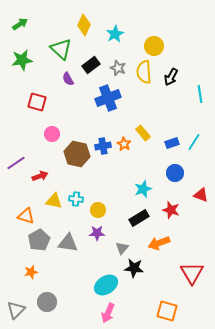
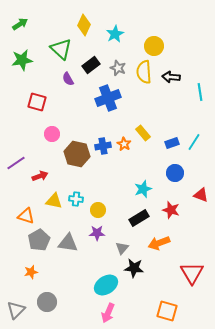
black arrow at (171, 77): rotated 66 degrees clockwise
cyan line at (200, 94): moved 2 px up
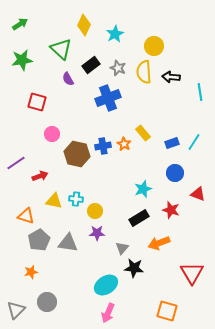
red triangle at (201, 195): moved 3 px left, 1 px up
yellow circle at (98, 210): moved 3 px left, 1 px down
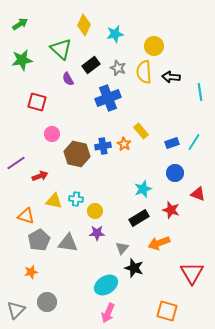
cyan star at (115, 34): rotated 18 degrees clockwise
yellow rectangle at (143, 133): moved 2 px left, 2 px up
black star at (134, 268): rotated 12 degrees clockwise
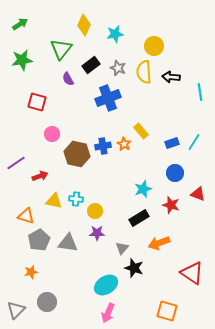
green triangle at (61, 49): rotated 25 degrees clockwise
red star at (171, 210): moved 5 px up
red triangle at (192, 273): rotated 25 degrees counterclockwise
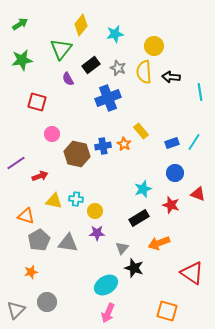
yellow diamond at (84, 25): moved 3 px left; rotated 15 degrees clockwise
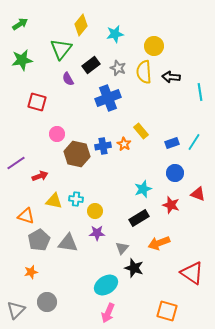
pink circle at (52, 134): moved 5 px right
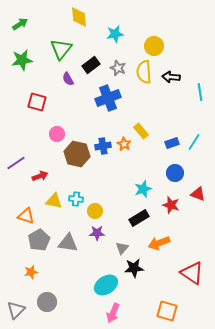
yellow diamond at (81, 25): moved 2 px left, 8 px up; rotated 45 degrees counterclockwise
black star at (134, 268): rotated 24 degrees counterclockwise
pink arrow at (108, 313): moved 5 px right
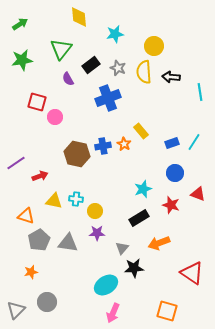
pink circle at (57, 134): moved 2 px left, 17 px up
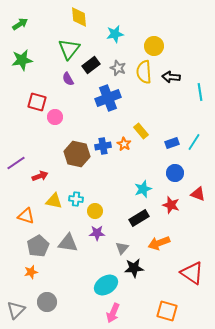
green triangle at (61, 49): moved 8 px right
gray pentagon at (39, 240): moved 1 px left, 6 px down
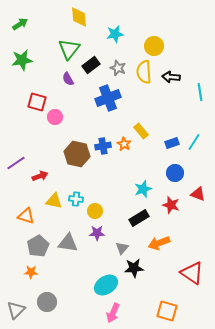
orange star at (31, 272): rotated 16 degrees clockwise
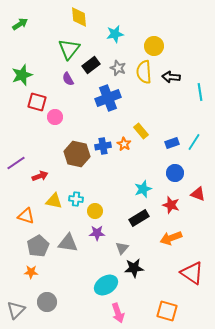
green star at (22, 60): moved 15 px down; rotated 10 degrees counterclockwise
orange arrow at (159, 243): moved 12 px right, 5 px up
pink arrow at (113, 313): moved 5 px right; rotated 42 degrees counterclockwise
